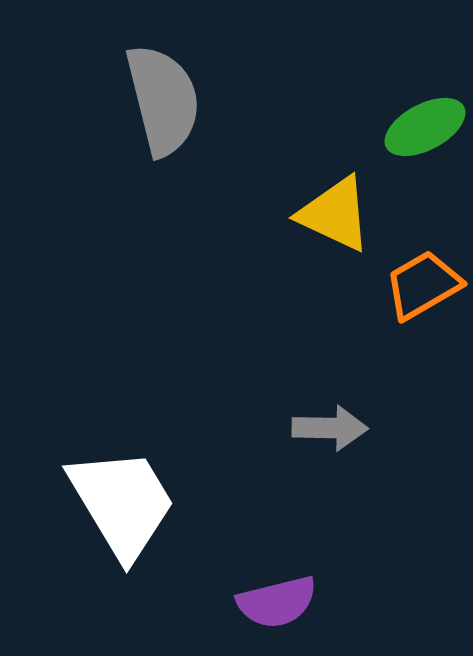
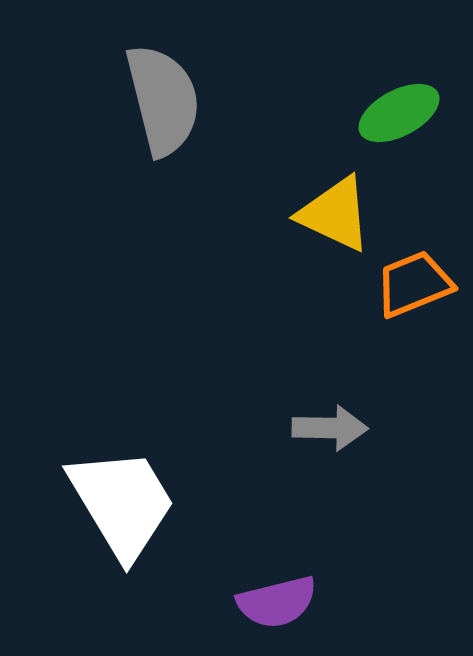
green ellipse: moved 26 px left, 14 px up
orange trapezoid: moved 9 px left, 1 px up; rotated 8 degrees clockwise
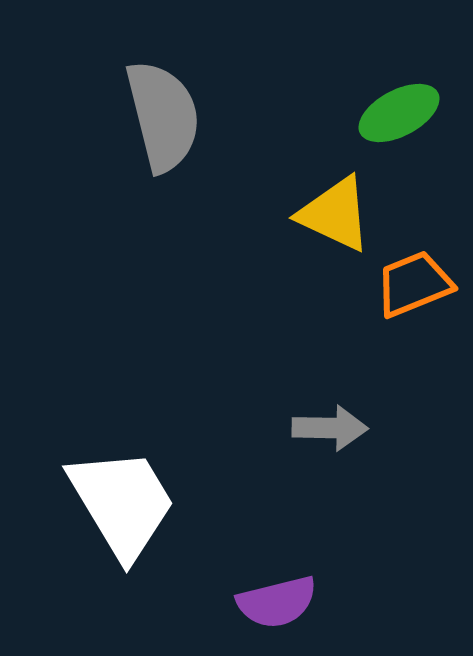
gray semicircle: moved 16 px down
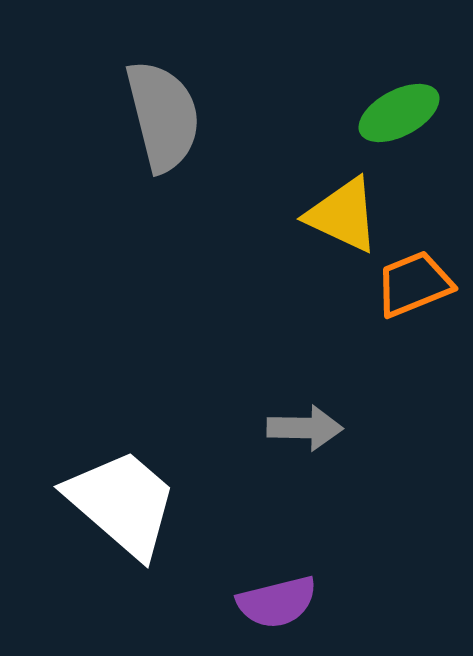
yellow triangle: moved 8 px right, 1 px down
gray arrow: moved 25 px left
white trapezoid: rotated 18 degrees counterclockwise
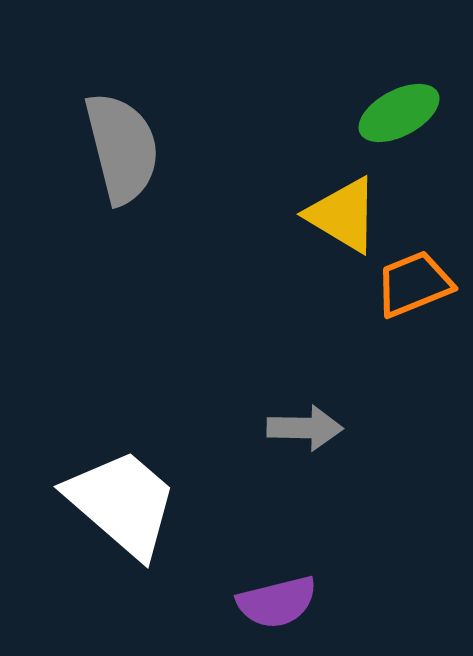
gray semicircle: moved 41 px left, 32 px down
yellow triangle: rotated 6 degrees clockwise
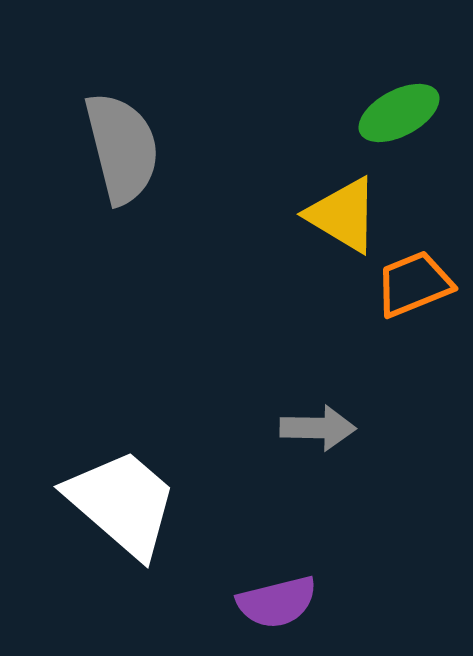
gray arrow: moved 13 px right
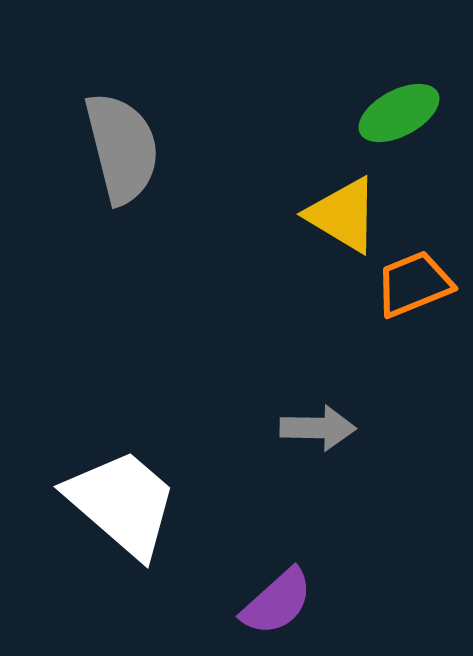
purple semicircle: rotated 28 degrees counterclockwise
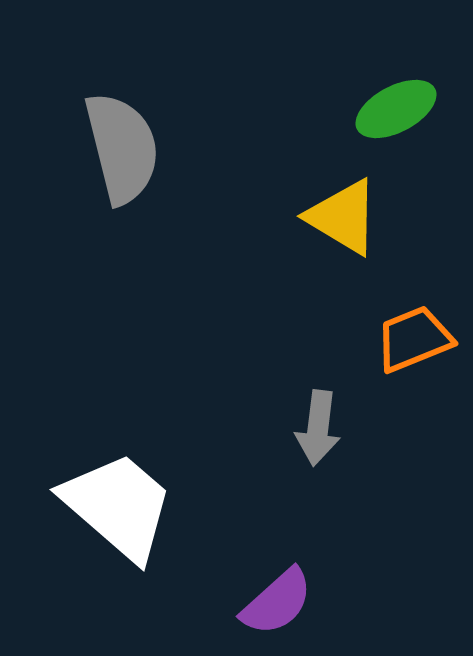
green ellipse: moved 3 px left, 4 px up
yellow triangle: moved 2 px down
orange trapezoid: moved 55 px down
gray arrow: rotated 96 degrees clockwise
white trapezoid: moved 4 px left, 3 px down
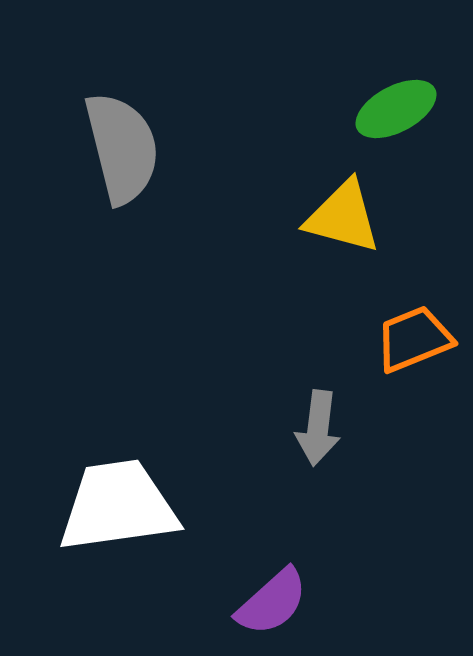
yellow triangle: rotated 16 degrees counterclockwise
white trapezoid: rotated 49 degrees counterclockwise
purple semicircle: moved 5 px left
